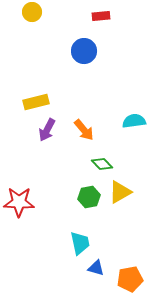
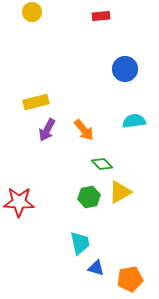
blue circle: moved 41 px right, 18 px down
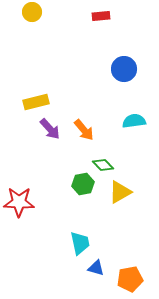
blue circle: moved 1 px left
purple arrow: moved 3 px right, 1 px up; rotated 70 degrees counterclockwise
green diamond: moved 1 px right, 1 px down
green hexagon: moved 6 px left, 13 px up
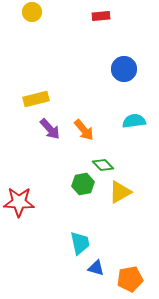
yellow rectangle: moved 3 px up
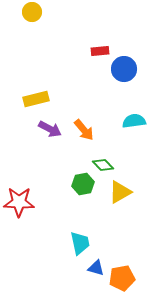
red rectangle: moved 1 px left, 35 px down
purple arrow: rotated 20 degrees counterclockwise
orange pentagon: moved 8 px left, 1 px up
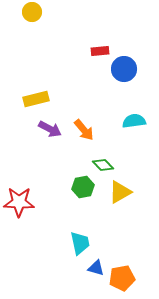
green hexagon: moved 3 px down
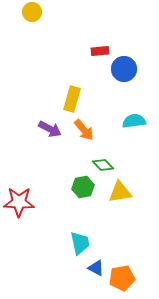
yellow rectangle: moved 36 px right; rotated 60 degrees counterclockwise
yellow triangle: rotated 20 degrees clockwise
blue triangle: rotated 12 degrees clockwise
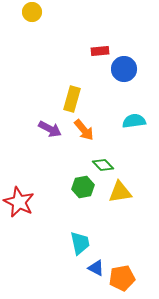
red star: rotated 24 degrees clockwise
